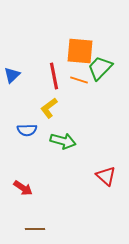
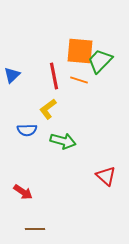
green trapezoid: moved 7 px up
yellow L-shape: moved 1 px left, 1 px down
red arrow: moved 4 px down
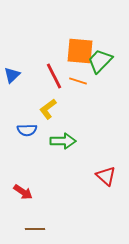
red line: rotated 16 degrees counterclockwise
orange line: moved 1 px left, 1 px down
green arrow: rotated 15 degrees counterclockwise
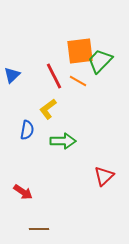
orange square: rotated 12 degrees counterclockwise
orange line: rotated 12 degrees clockwise
blue semicircle: rotated 78 degrees counterclockwise
red triangle: moved 2 px left; rotated 35 degrees clockwise
brown line: moved 4 px right
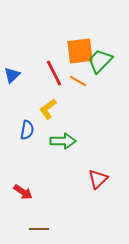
red line: moved 3 px up
red triangle: moved 6 px left, 3 px down
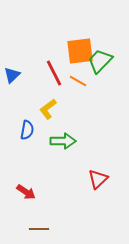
red arrow: moved 3 px right
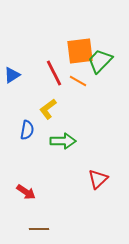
blue triangle: rotated 12 degrees clockwise
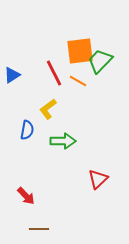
red arrow: moved 4 px down; rotated 12 degrees clockwise
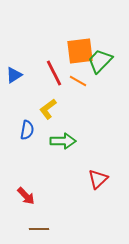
blue triangle: moved 2 px right
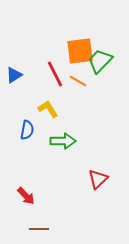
red line: moved 1 px right, 1 px down
yellow L-shape: rotated 95 degrees clockwise
